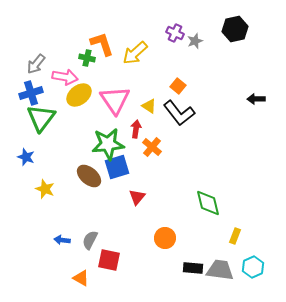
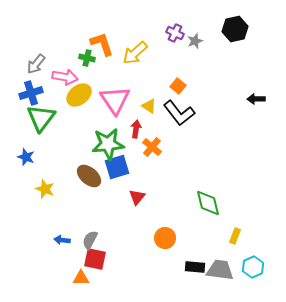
red square: moved 14 px left, 1 px up
black rectangle: moved 2 px right, 1 px up
orange triangle: rotated 30 degrees counterclockwise
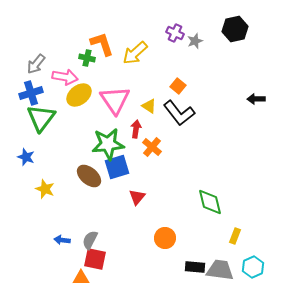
green diamond: moved 2 px right, 1 px up
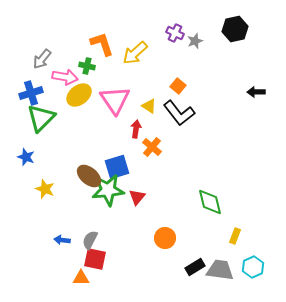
green cross: moved 8 px down
gray arrow: moved 6 px right, 5 px up
black arrow: moved 7 px up
green triangle: rotated 8 degrees clockwise
green star: moved 46 px down
black rectangle: rotated 36 degrees counterclockwise
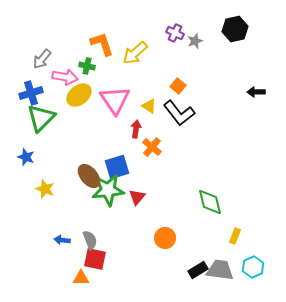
brown ellipse: rotated 10 degrees clockwise
gray semicircle: rotated 132 degrees clockwise
black rectangle: moved 3 px right, 3 px down
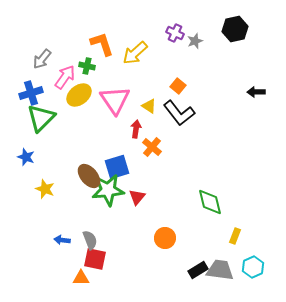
pink arrow: rotated 65 degrees counterclockwise
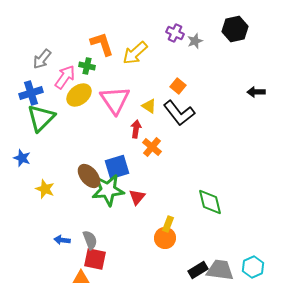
blue star: moved 4 px left, 1 px down
yellow rectangle: moved 67 px left, 12 px up
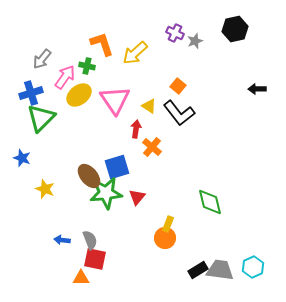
black arrow: moved 1 px right, 3 px up
green star: moved 2 px left, 3 px down
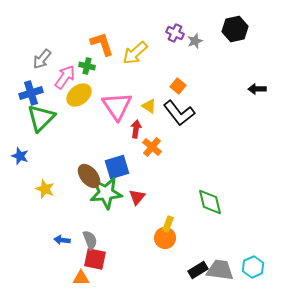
pink triangle: moved 2 px right, 6 px down
blue star: moved 2 px left, 2 px up
